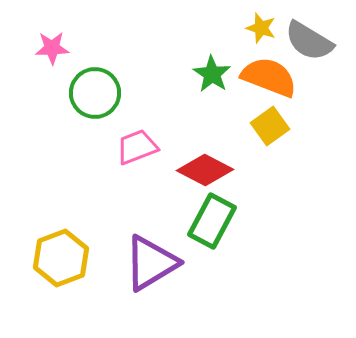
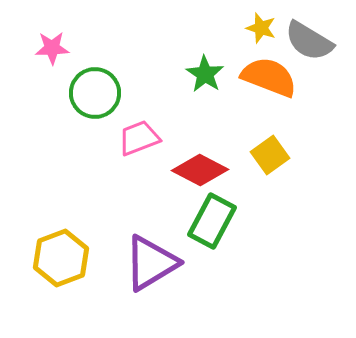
green star: moved 7 px left
yellow square: moved 29 px down
pink trapezoid: moved 2 px right, 9 px up
red diamond: moved 5 px left
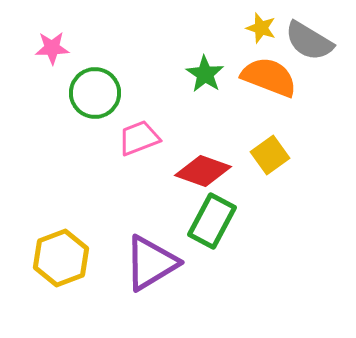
red diamond: moved 3 px right, 1 px down; rotated 8 degrees counterclockwise
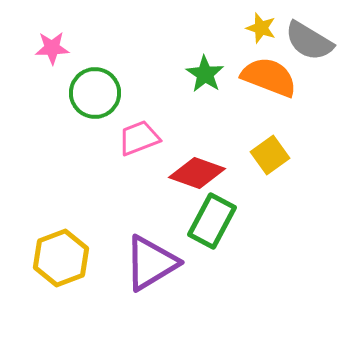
red diamond: moved 6 px left, 2 px down
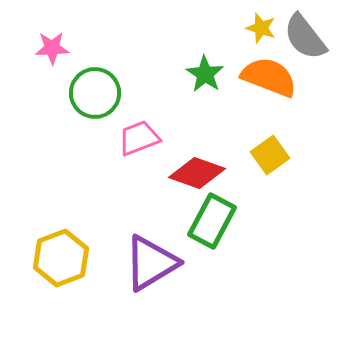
gray semicircle: moved 4 px left, 4 px up; rotated 21 degrees clockwise
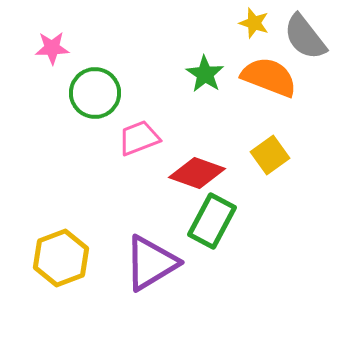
yellow star: moved 7 px left, 5 px up
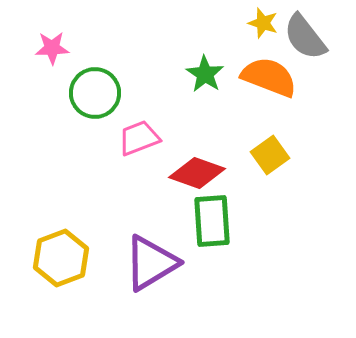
yellow star: moved 9 px right
green rectangle: rotated 32 degrees counterclockwise
